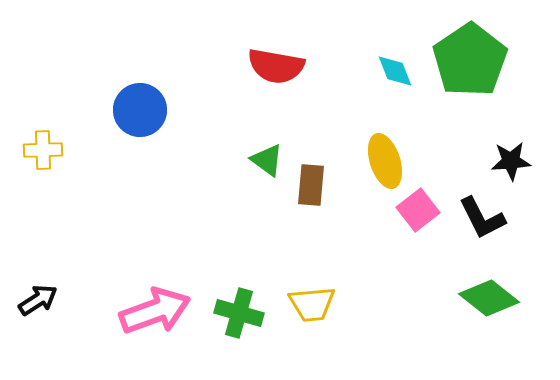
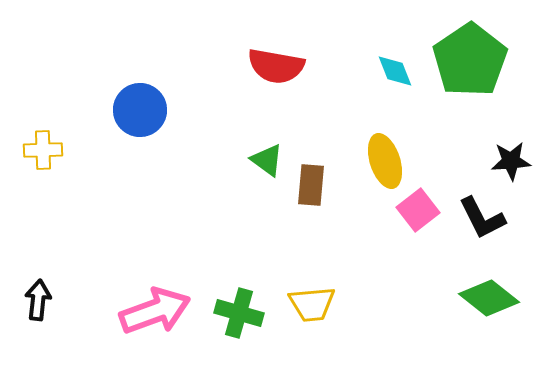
black arrow: rotated 51 degrees counterclockwise
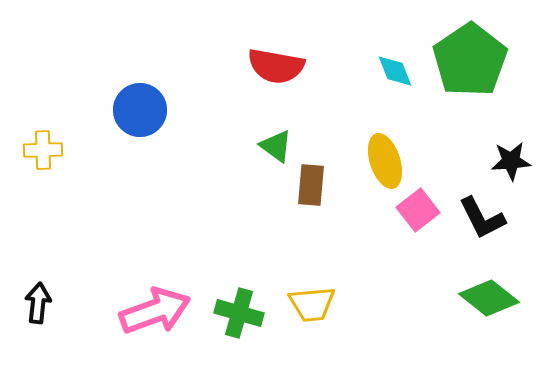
green triangle: moved 9 px right, 14 px up
black arrow: moved 3 px down
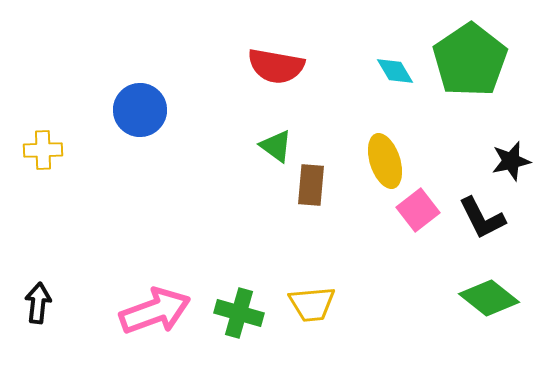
cyan diamond: rotated 9 degrees counterclockwise
black star: rotated 9 degrees counterclockwise
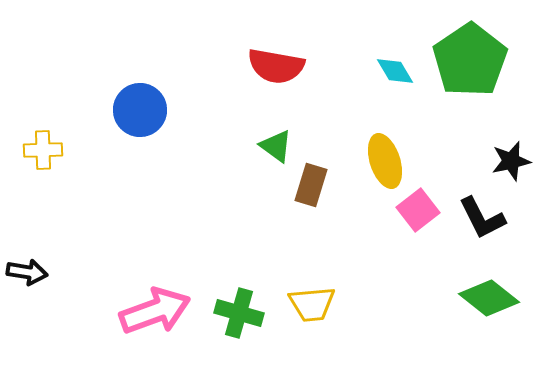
brown rectangle: rotated 12 degrees clockwise
black arrow: moved 11 px left, 31 px up; rotated 93 degrees clockwise
